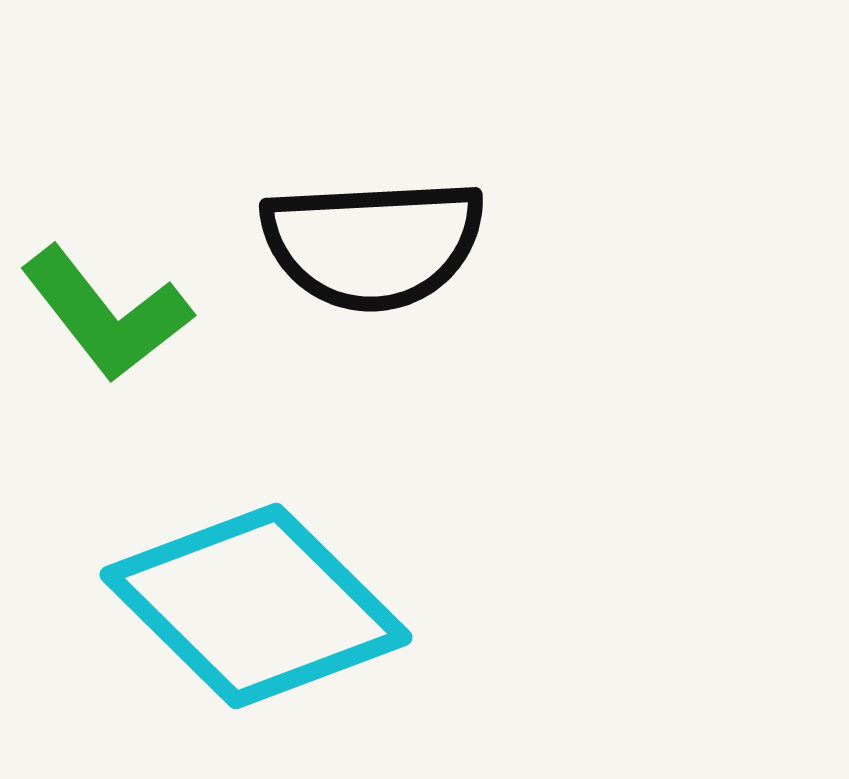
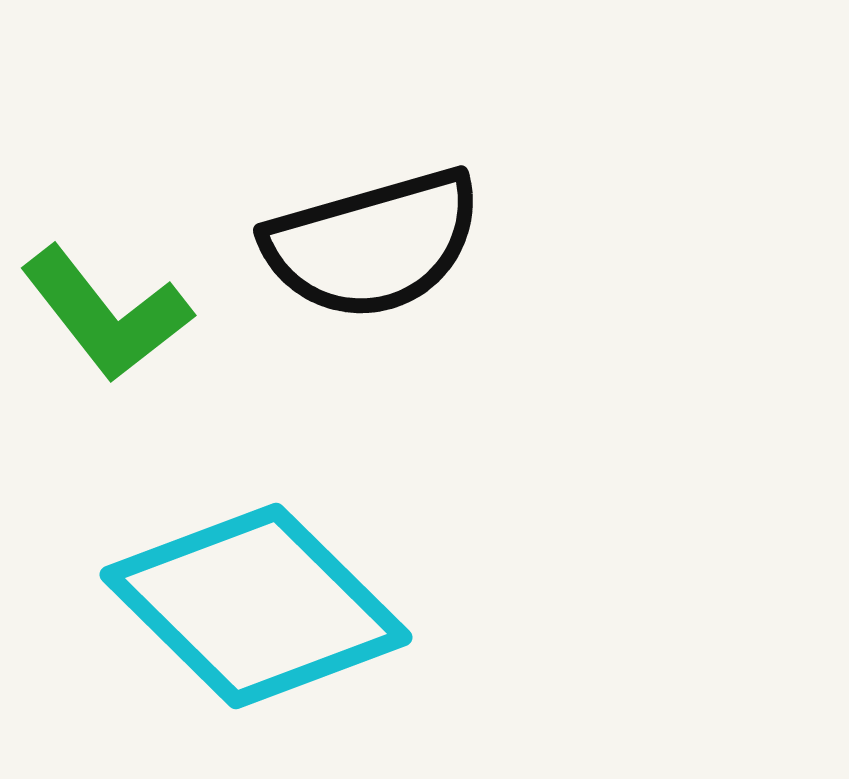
black semicircle: rotated 13 degrees counterclockwise
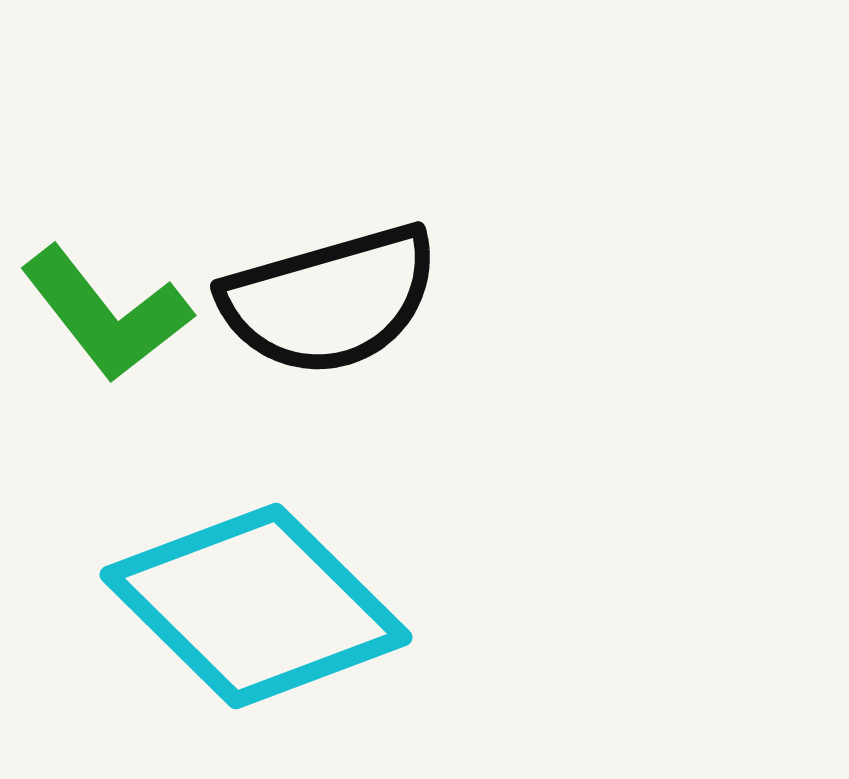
black semicircle: moved 43 px left, 56 px down
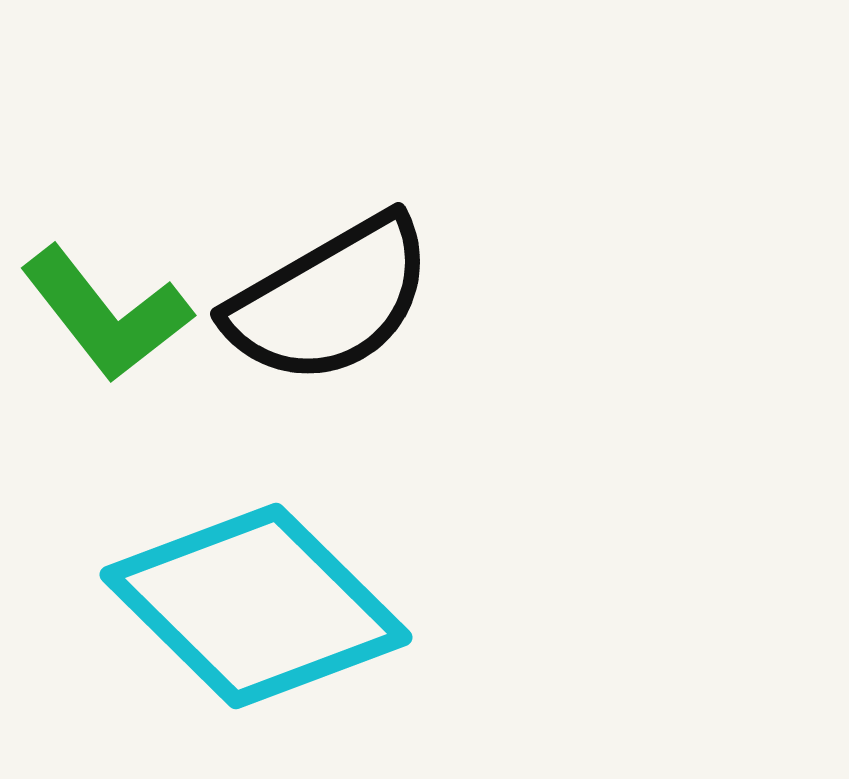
black semicircle: rotated 14 degrees counterclockwise
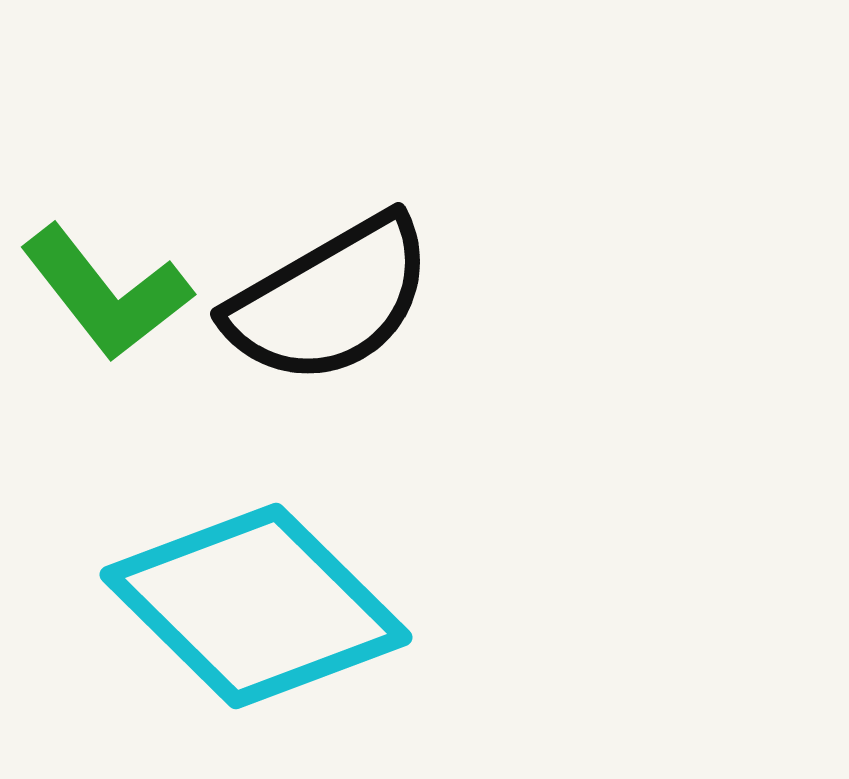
green L-shape: moved 21 px up
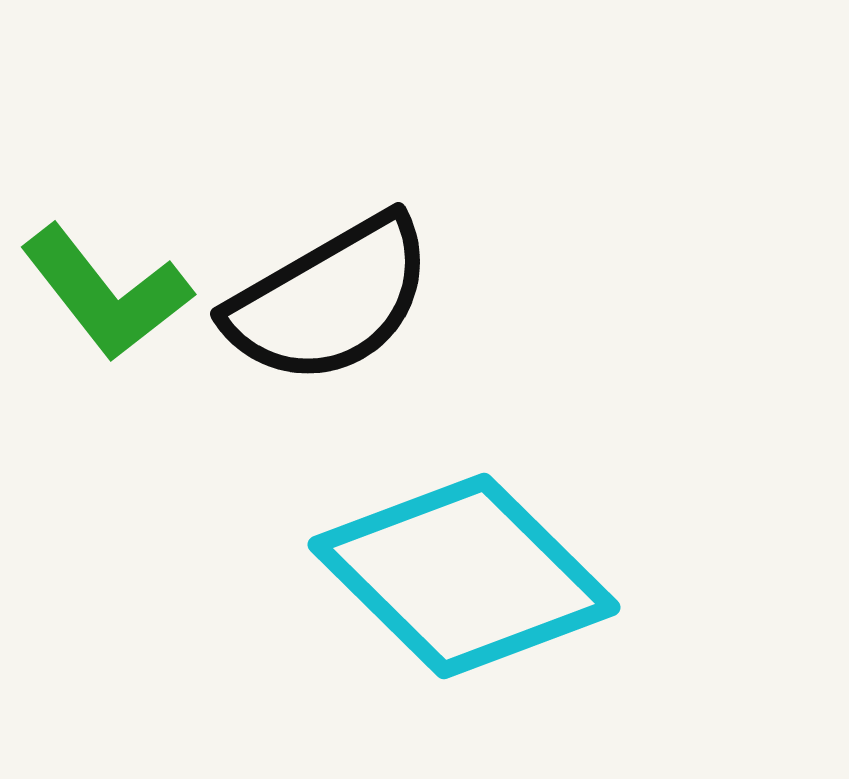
cyan diamond: moved 208 px right, 30 px up
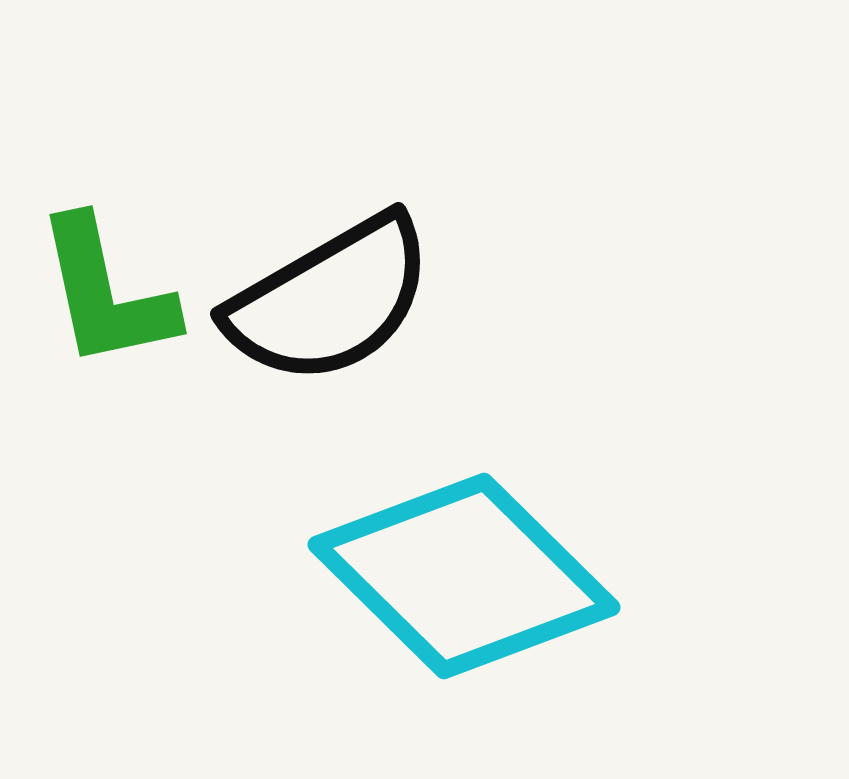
green L-shape: rotated 26 degrees clockwise
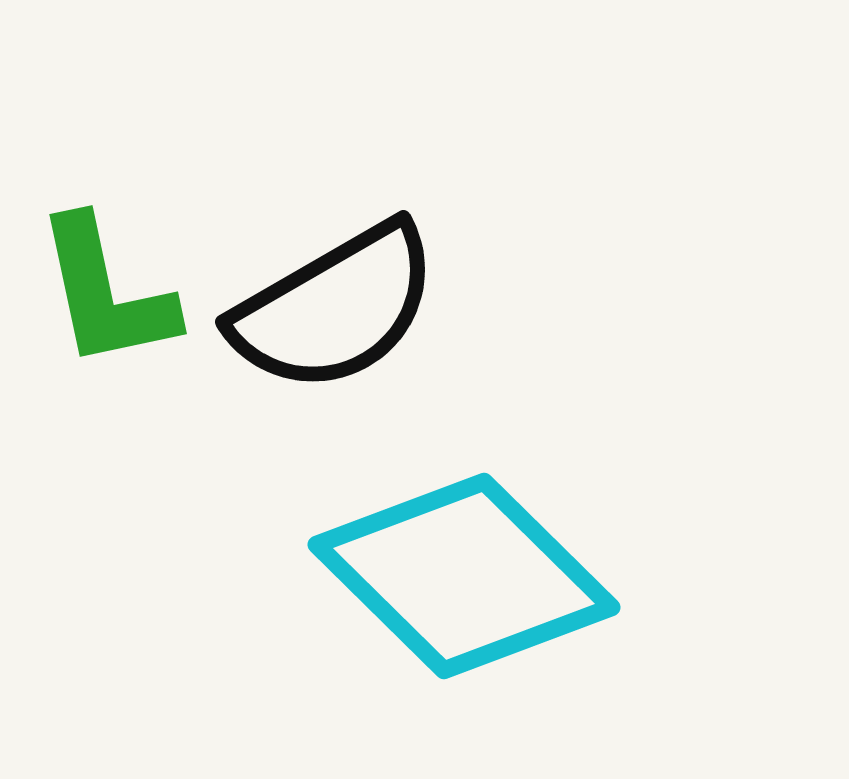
black semicircle: moved 5 px right, 8 px down
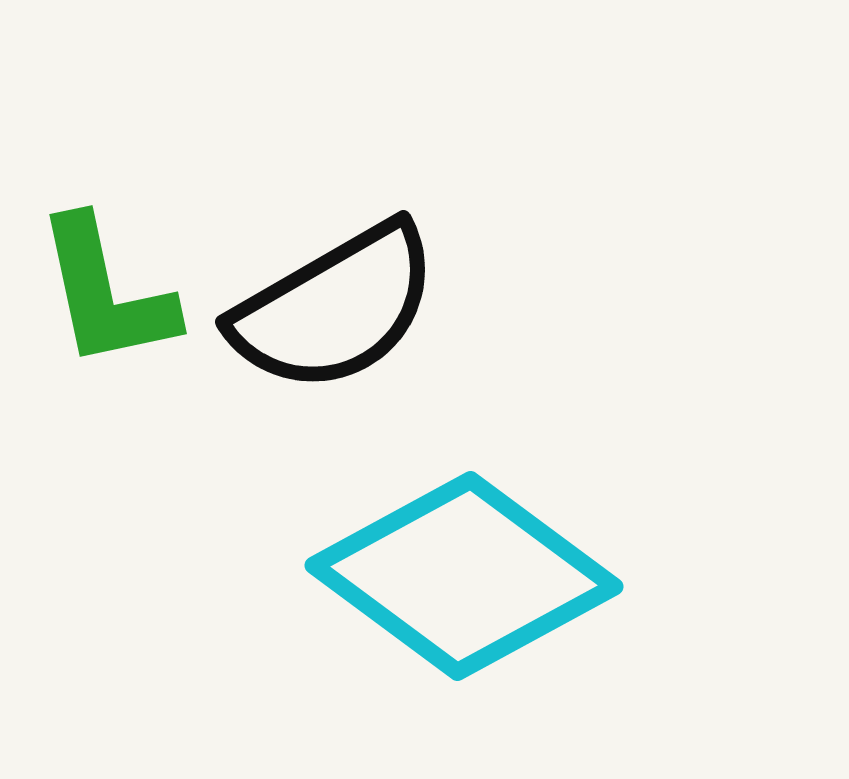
cyan diamond: rotated 8 degrees counterclockwise
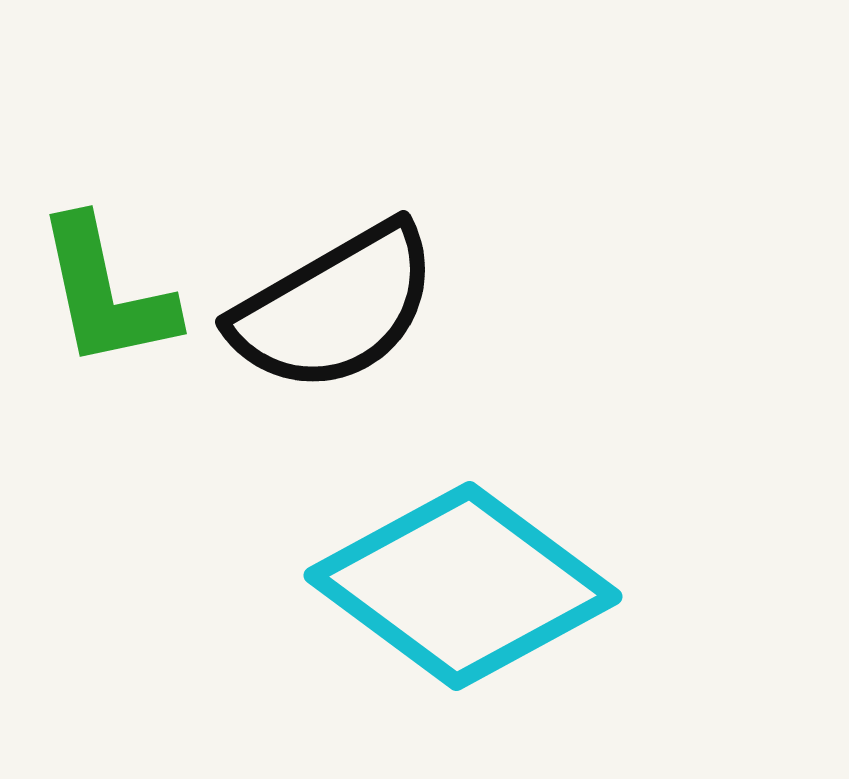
cyan diamond: moved 1 px left, 10 px down
